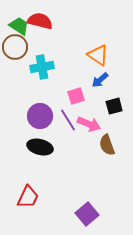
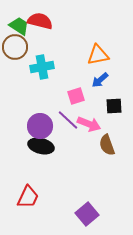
orange triangle: rotated 45 degrees counterclockwise
black square: rotated 12 degrees clockwise
purple circle: moved 10 px down
purple line: rotated 15 degrees counterclockwise
black ellipse: moved 1 px right, 1 px up
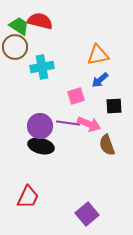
purple line: moved 3 px down; rotated 35 degrees counterclockwise
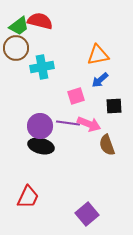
green trapezoid: rotated 110 degrees clockwise
brown circle: moved 1 px right, 1 px down
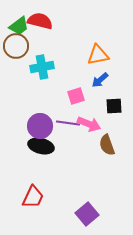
brown circle: moved 2 px up
red trapezoid: moved 5 px right
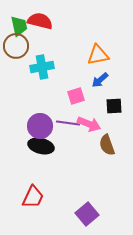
green trapezoid: rotated 65 degrees counterclockwise
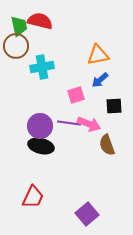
pink square: moved 1 px up
purple line: moved 1 px right
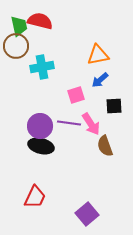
pink arrow: moved 2 px right; rotated 35 degrees clockwise
brown semicircle: moved 2 px left, 1 px down
red trapezoid: moved 2 px right
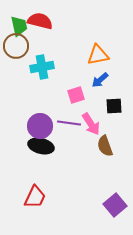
purple square: moved 28 px right, 9 px up
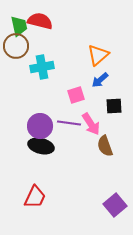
orange triangle: rotated 30 degrees counterclockwise
